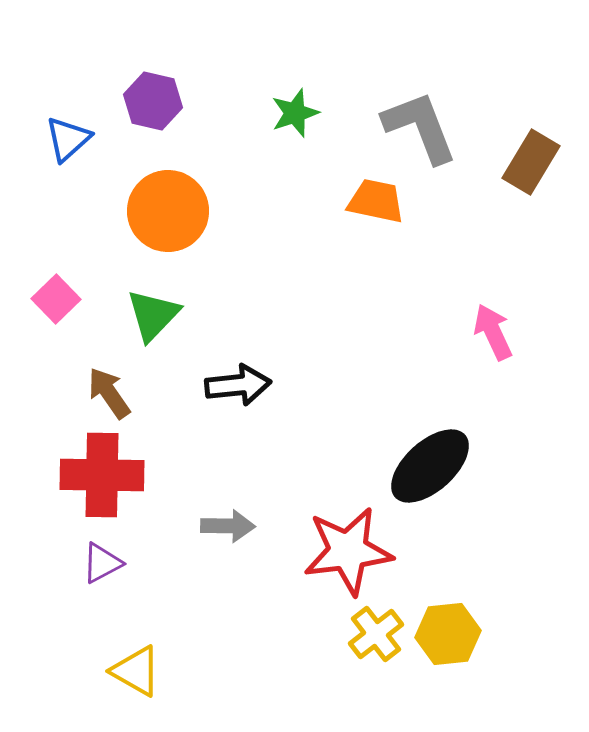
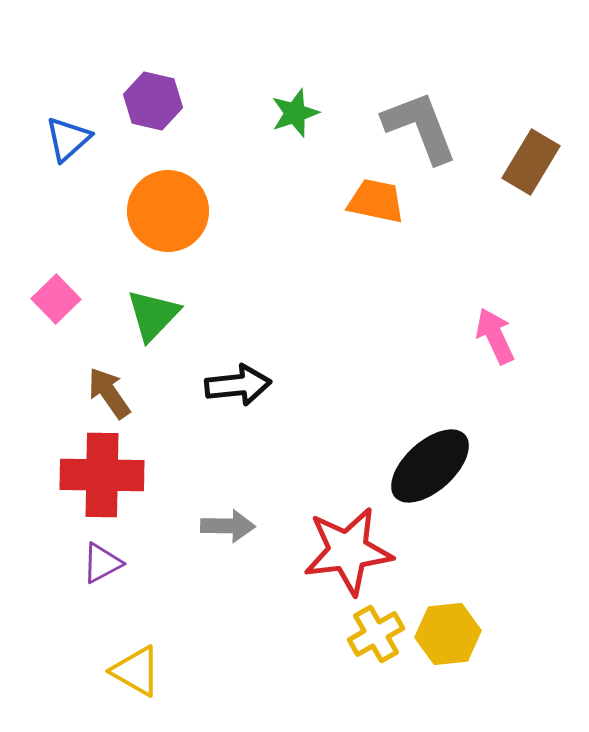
pink arrow: moved 2 px right, 4 px down
yellow cross: rotated 8 degrees clockwise
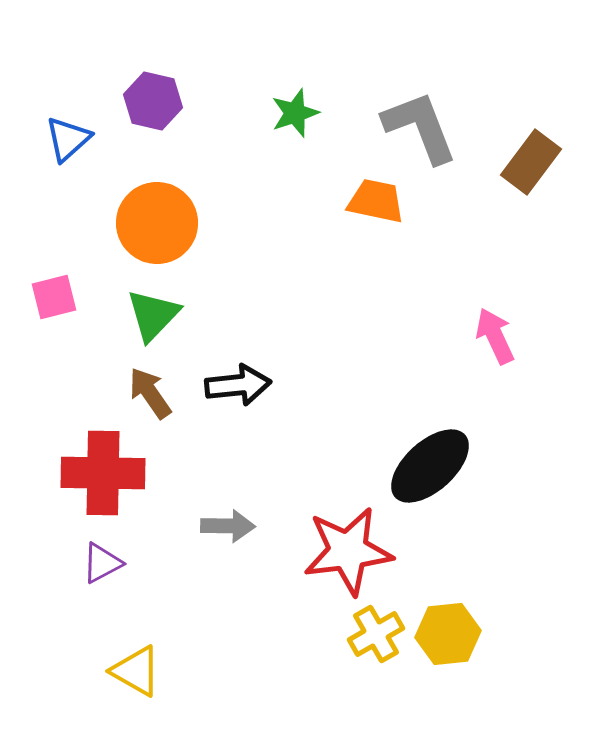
brown rectangle: rotated 6 degrees clockwise
orange circle: moved 11 px left, 12 px down
pink square: moved 2 px left, 2 px up; rotated 30 degrees clockwise
brown arrow: moved 41 px right
red cross: moved 1 px right, 2 px up
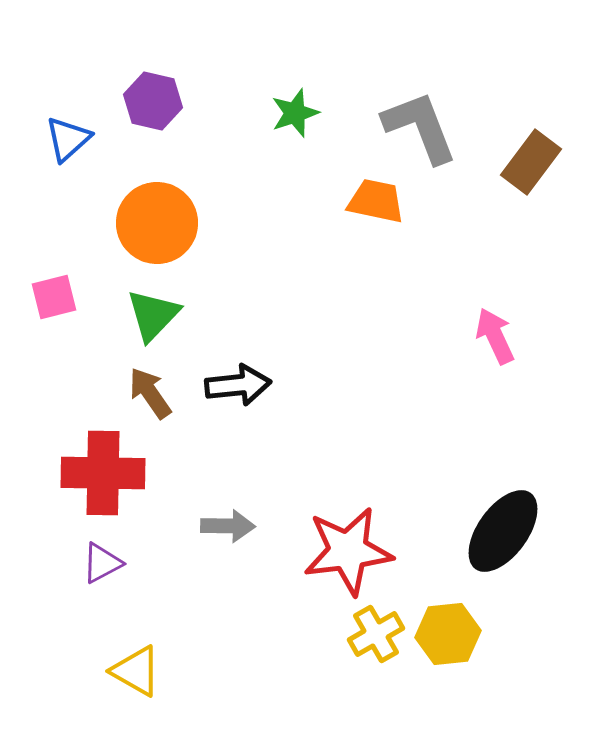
black ellipse: moved 73 px right, 65 px down; rotated 12 degrees counterclockwise
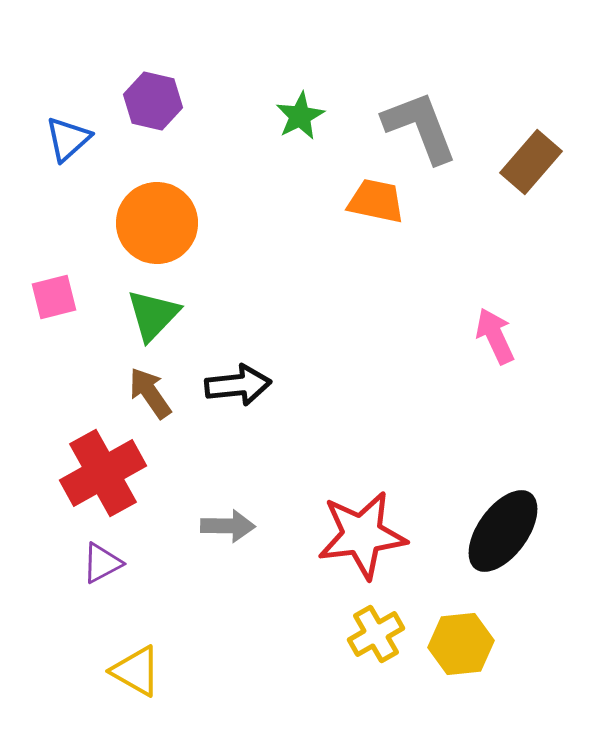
green star: moved 5 px right, 3 px down; rotated 9 degrees counterclockwise
brown rectangle: rotated 4 degrees clockwise
red cross: rotated 30 degrees counterclockwise
red star: moved 14 px right, 16 px up
yellow hexagon: moved 13 px right, 10 px down
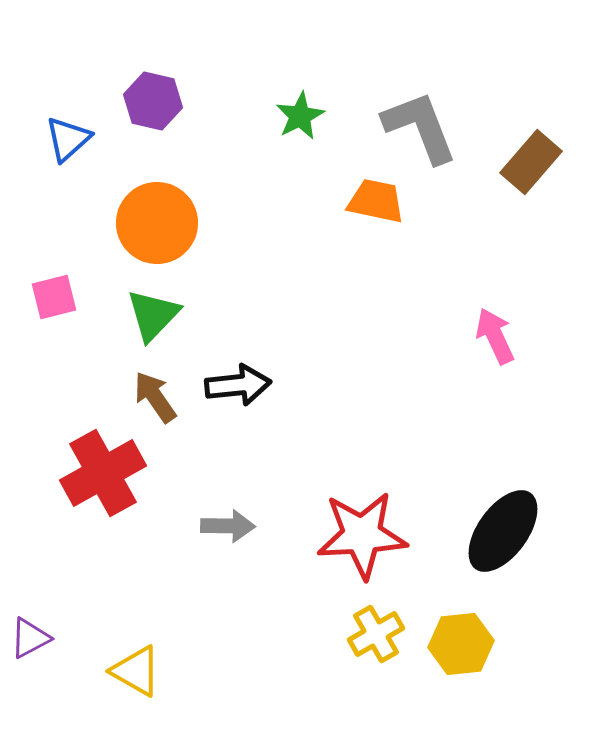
brown arrow: moved 5 px right, 4 px down
red star: rotated 4 degrees clockwise
purple triangle: moved 72 px left, 75 px down
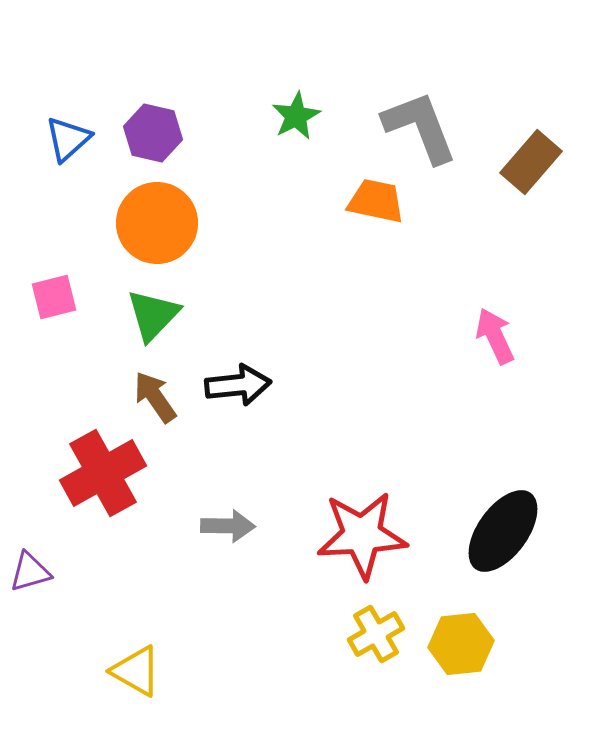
purple hexagon: moved 32 px down
green star: moved 4 px left
purple triangle: moved 66 px up; rotated 12 degrees clockwise
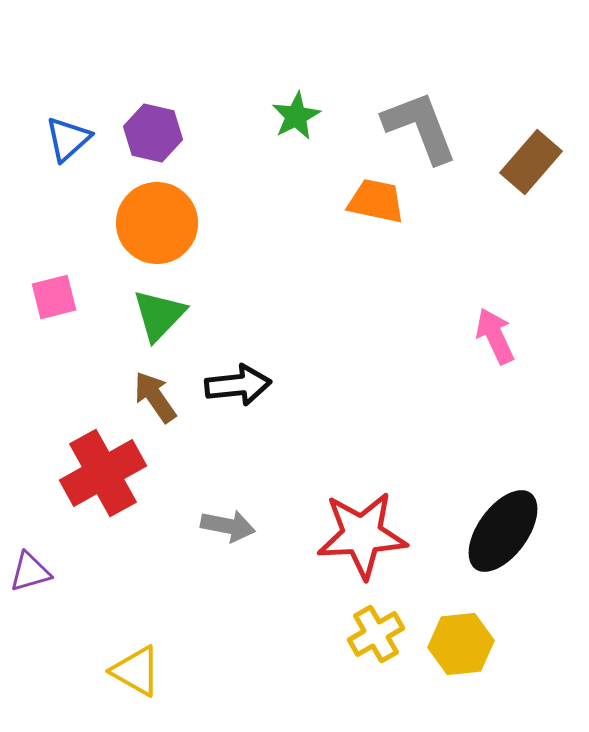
green triangle: moved 6 px right
gray arrow: rotated 10 degrees clockwise
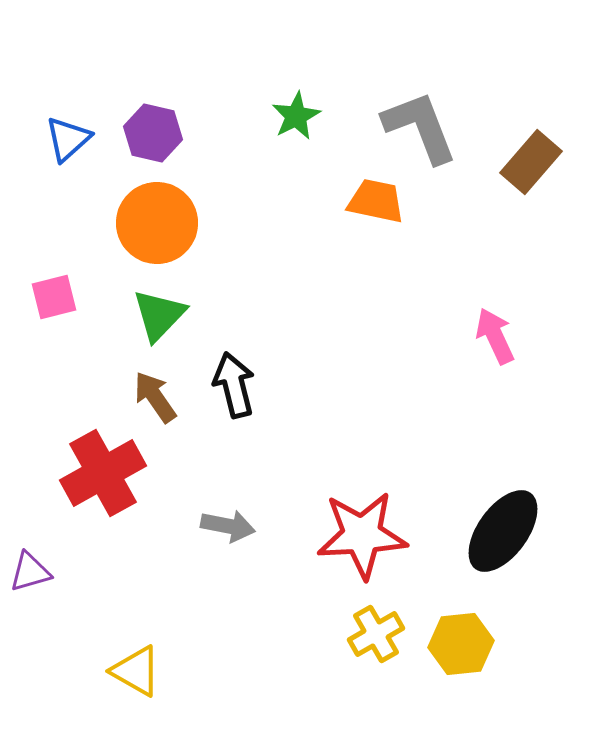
black arrow: moved 4 px left; rotated 98 degrees counterclockwise
